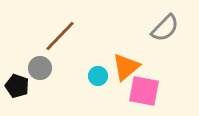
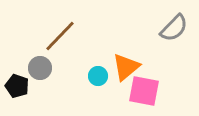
gray semicircle: moved 9 px right
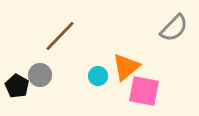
gray circle: moved 7 px down
black pentagon: rotated 10 degrees clockwise
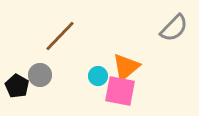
pink square: moved 24 px left
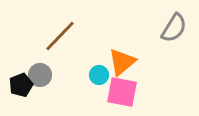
gray semicircle: rotated 12 degrees counterclockwise
orange triangle: moved 4 px left, 5 px up
cyan circle: moved 1 px right, 1 px up
black pentagon: moved 4 px right, 1 px up; rotated 20 degrees clockwise
pink square: moved 2 px right, 1 px down
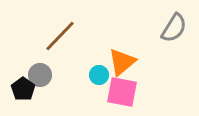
black pentagon: moved 2 px right, 4 px down; rotated 15 degrees counterclockwise
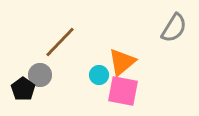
brown line: moved 6 px down
pink square: moved 1 px right, 1 px up
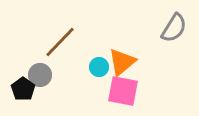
cyan circle: moved 8 px up
